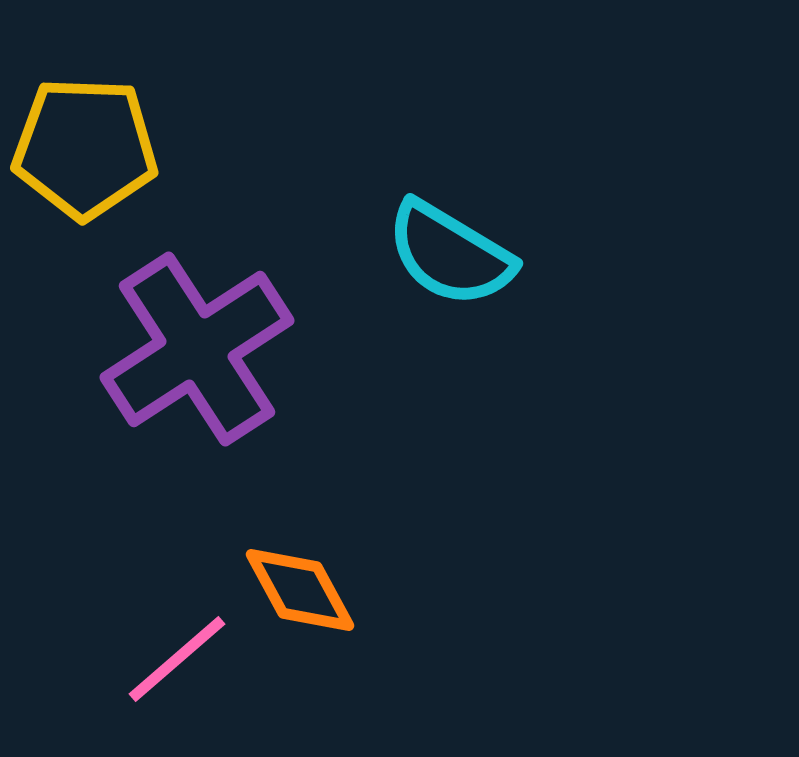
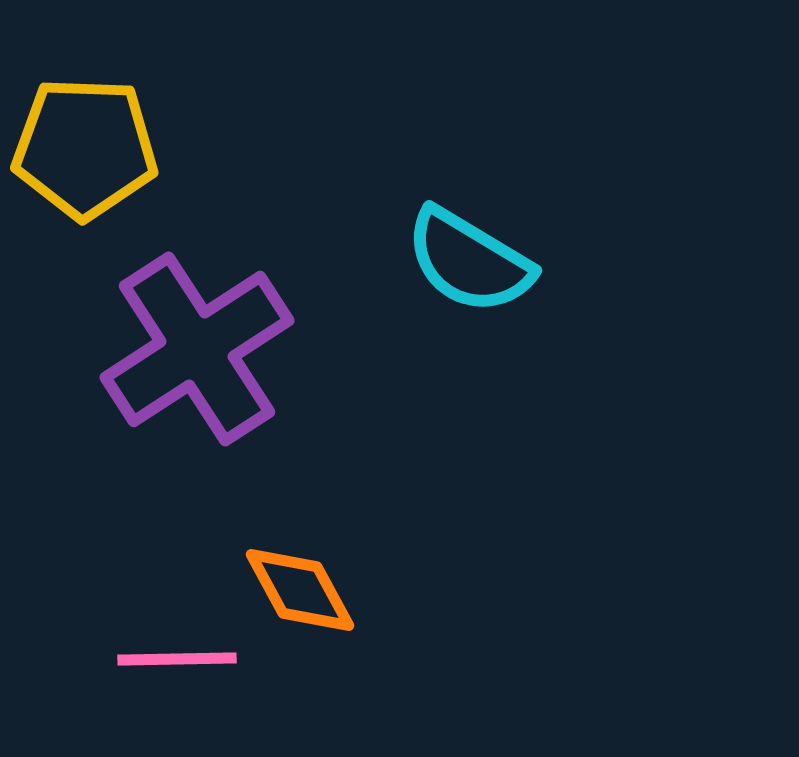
cyan semicircle: moved 19 px right, 7 px down
pink line: rotated 40 degrees clockwise
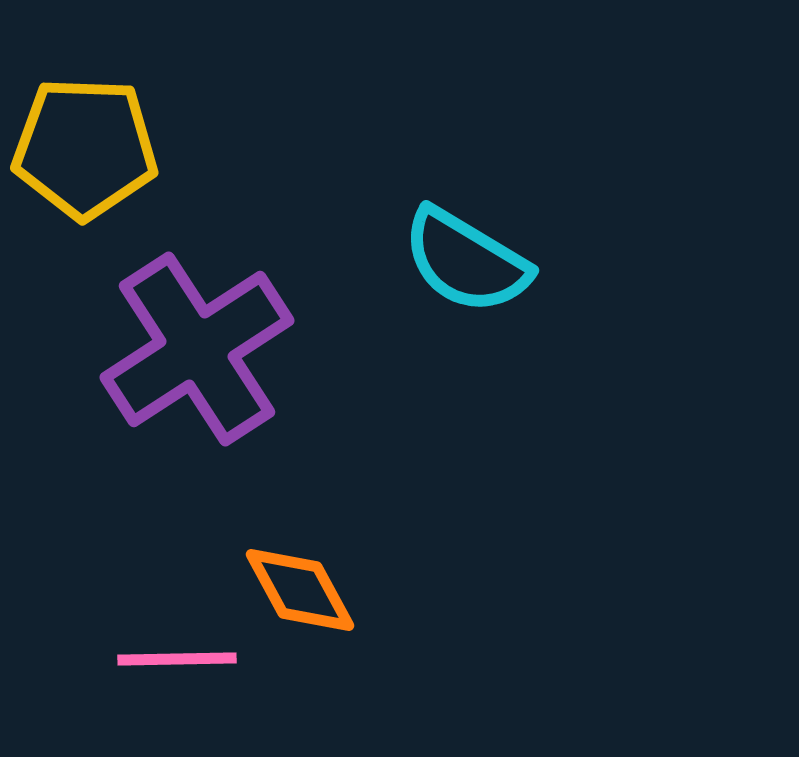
cyan semicircle: moved 3 px left
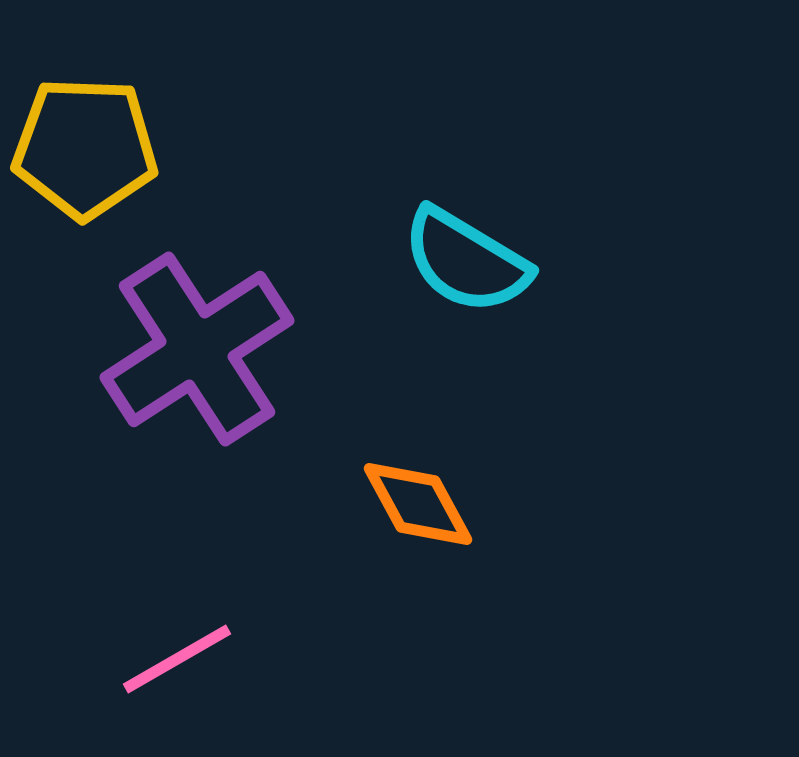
orange diamond: moved 118 px right, 86 px up
pink line: rotated 29 degrees counterclockwise
